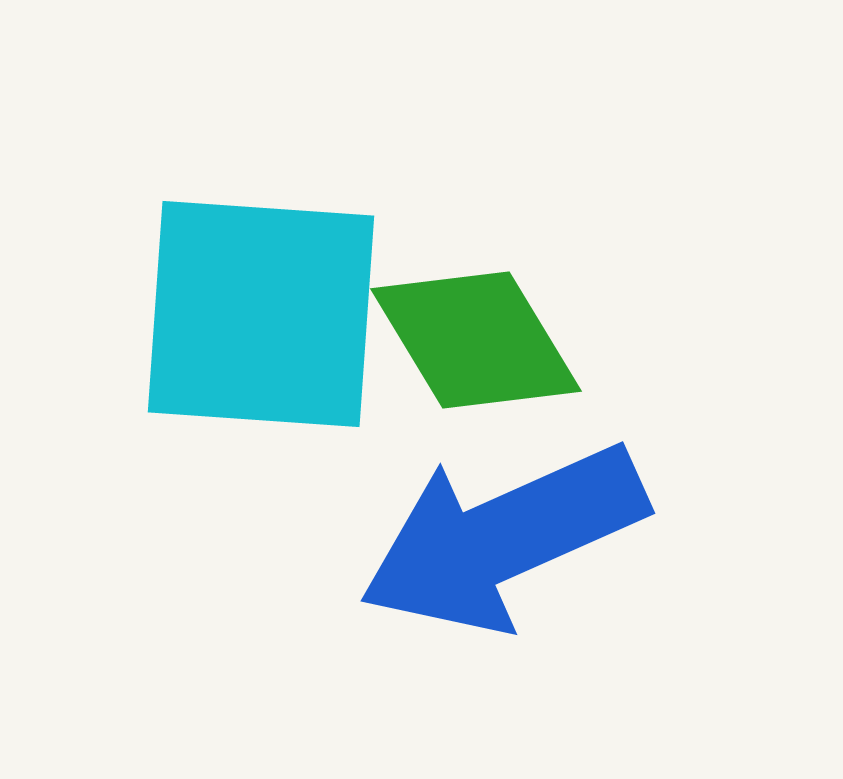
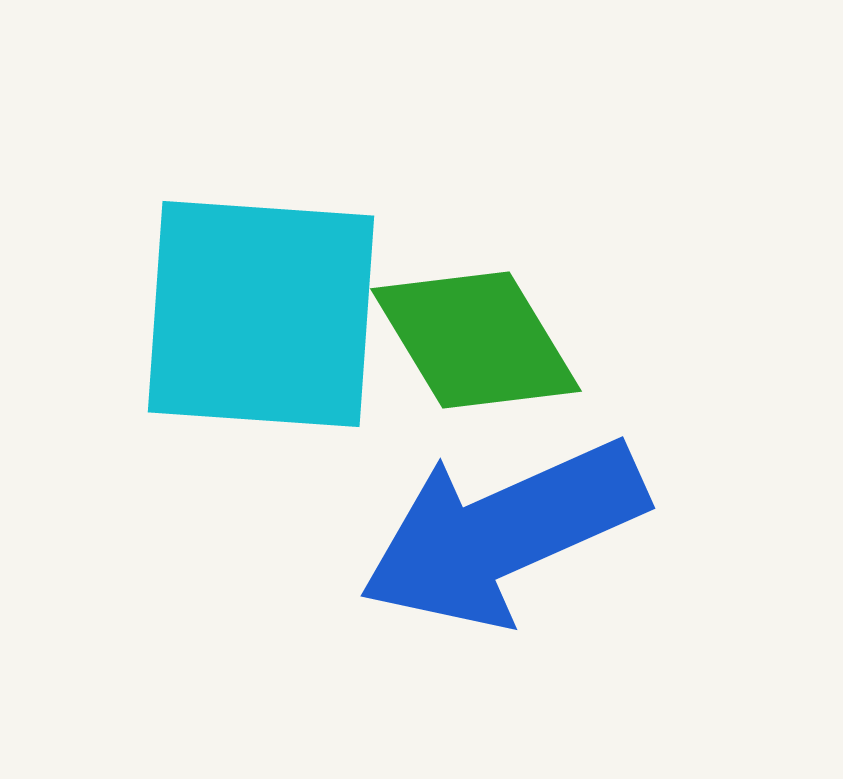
blue arrow: moved 5 px up
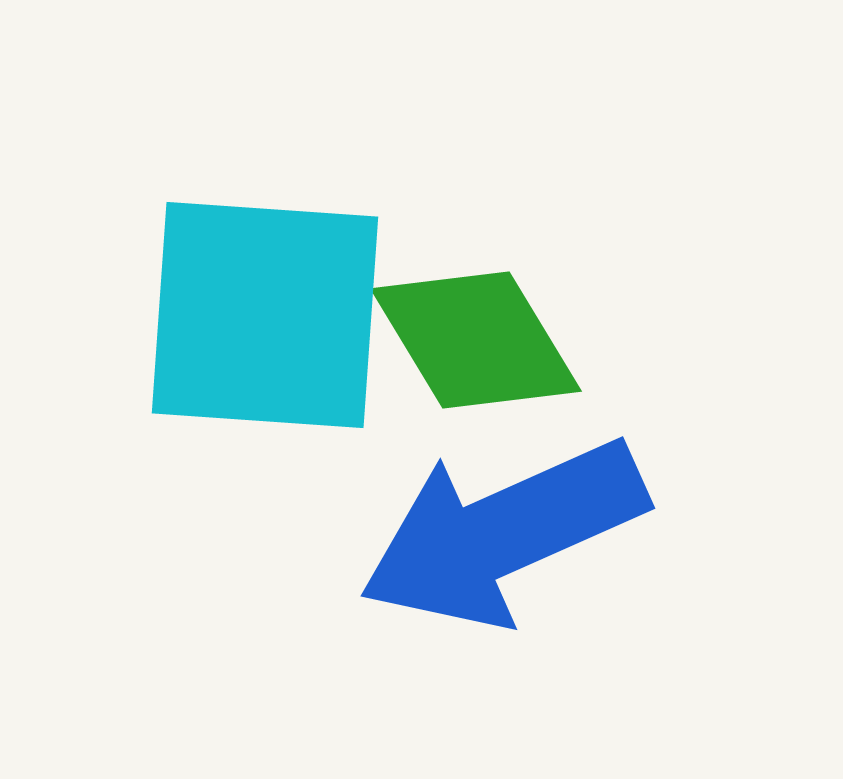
cyan square: moved 4 px right, 1 px down
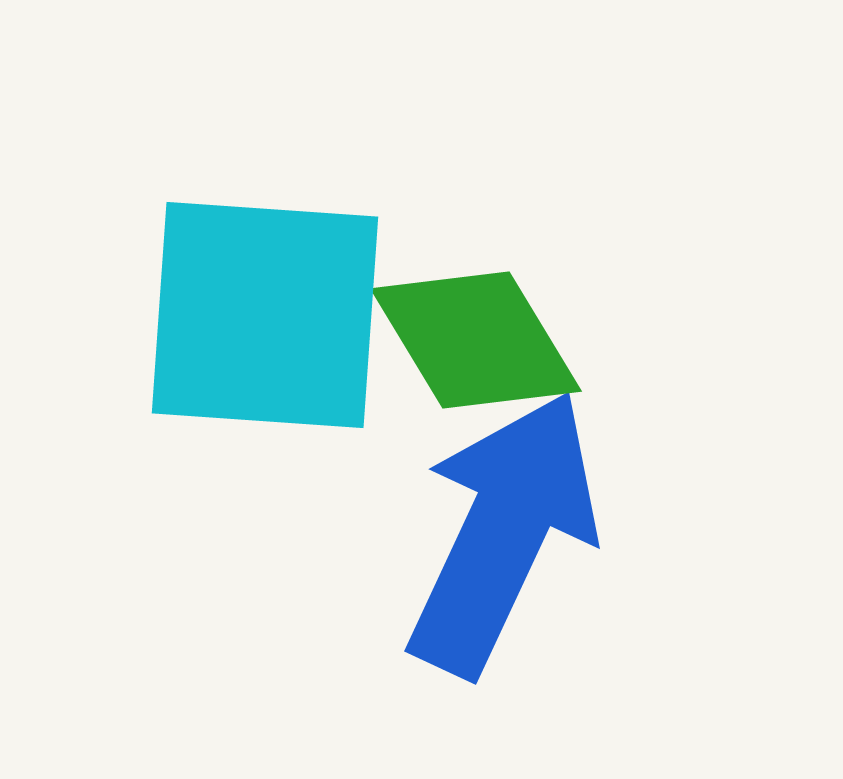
blue arrow: rotated 139 degrees clockwise
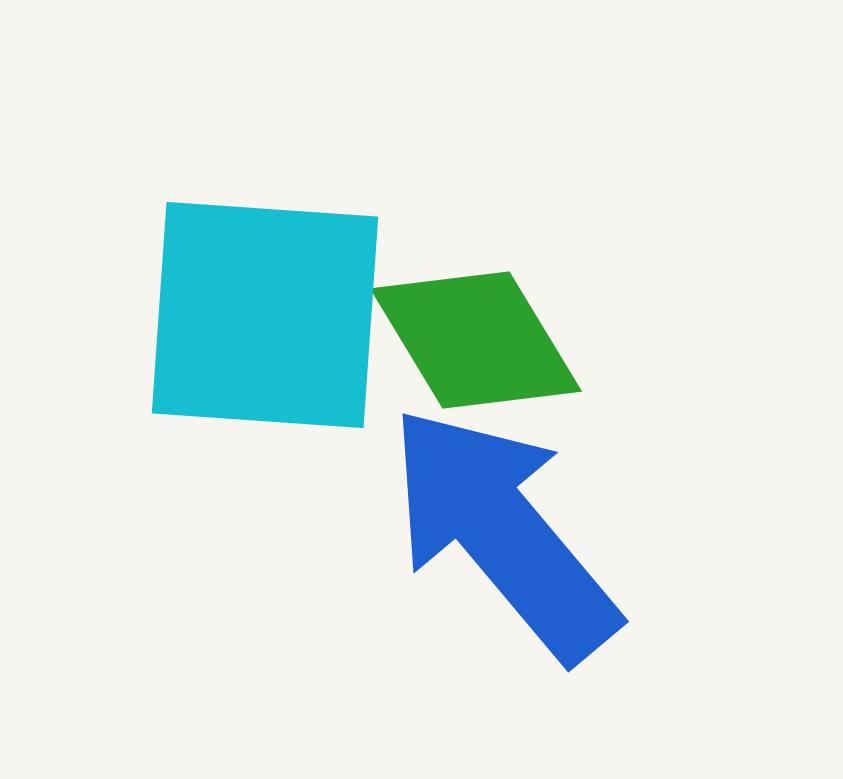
blue arrow: rotated 65 degrees counterclockwise
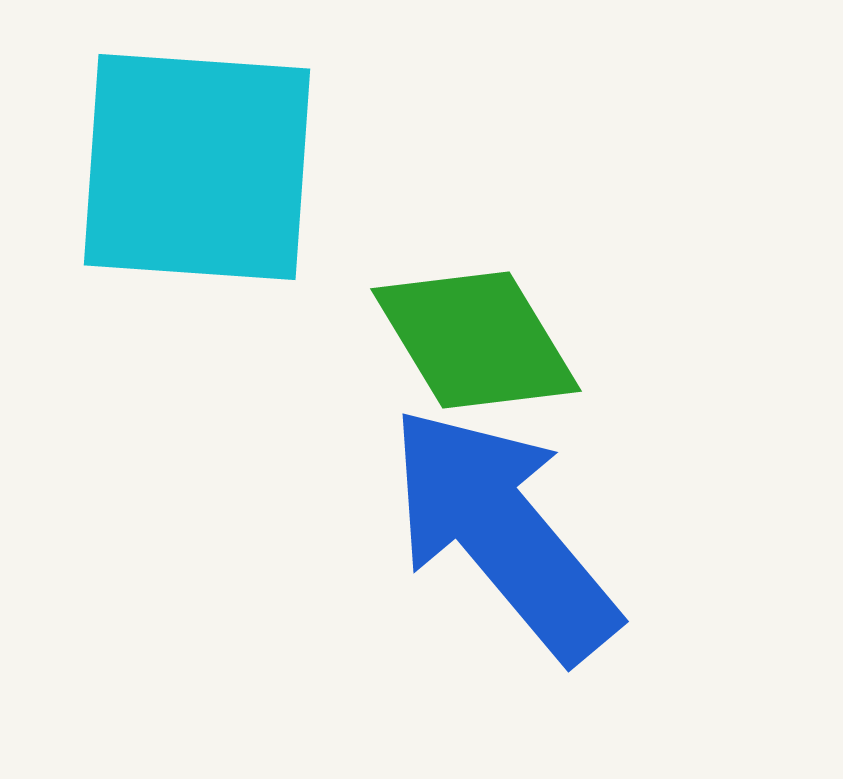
cyan square: moved 68 px left, 148 px up
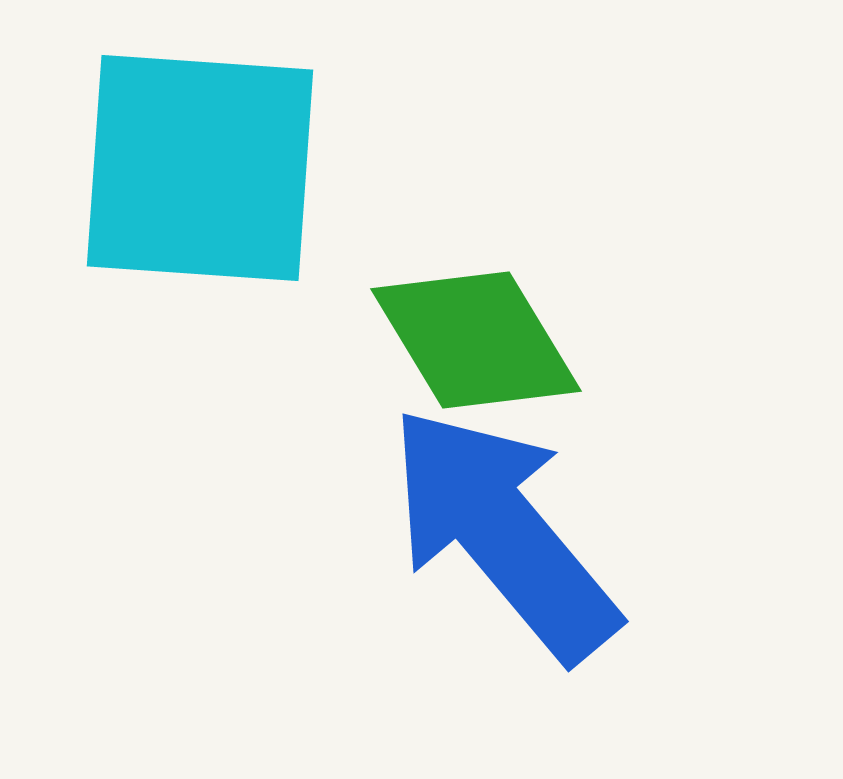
cyan square: moved 3 px right, 1 px down
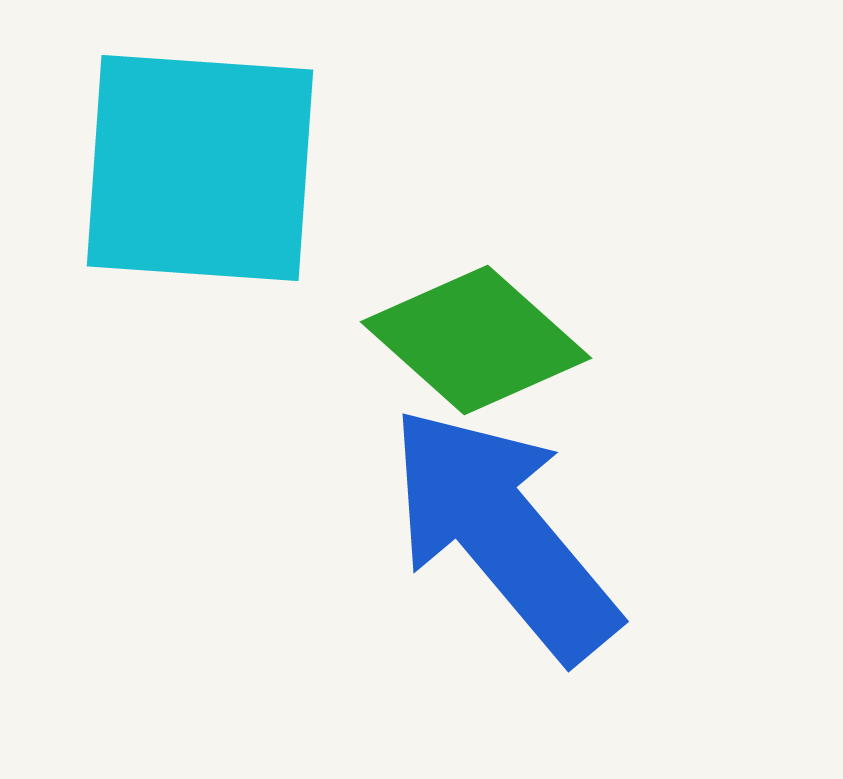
green diamond: rotated 17 degrees counterclockwise
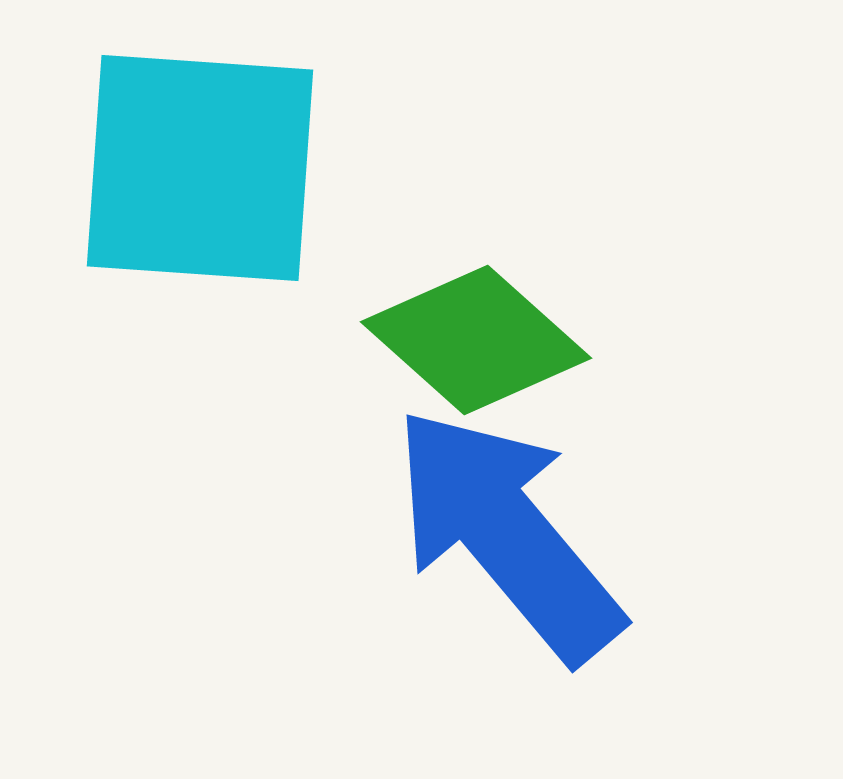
blue arrow: moved 4 px right, 1 px down
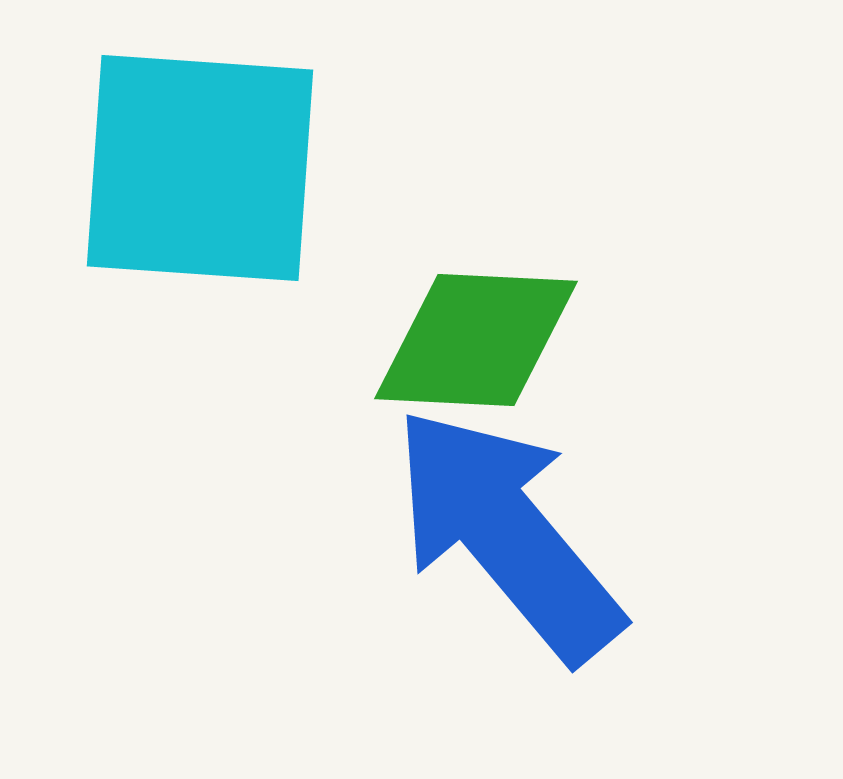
green diamond: rotated 39 degrees counterclockwise
